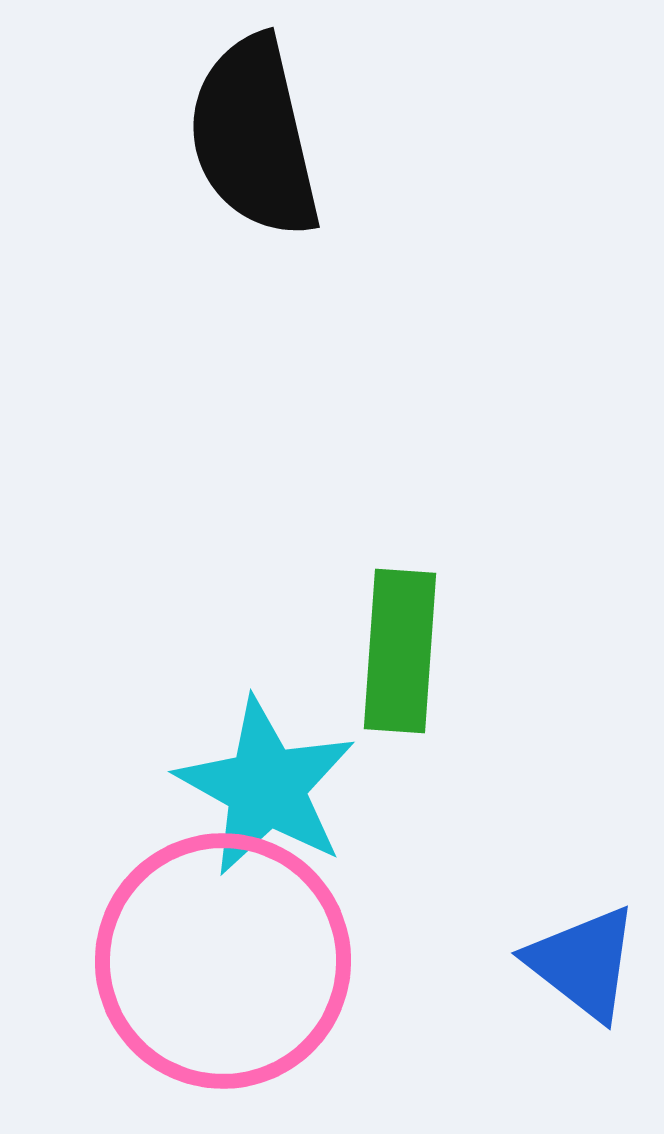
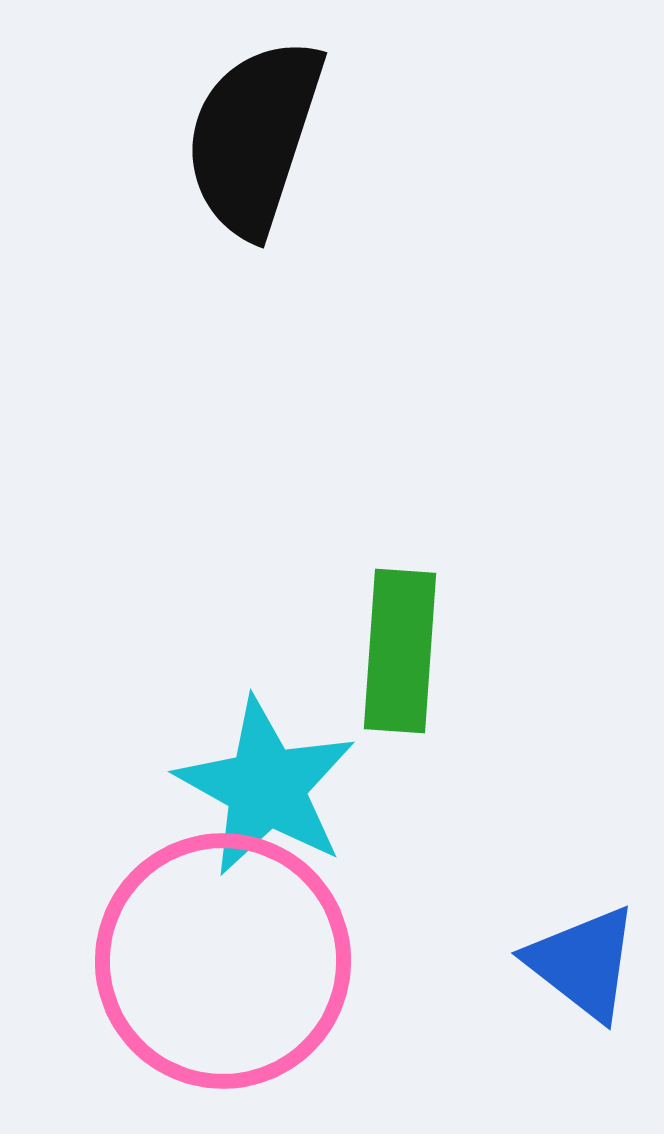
black semicircle: rotated 31 degrees clockwise
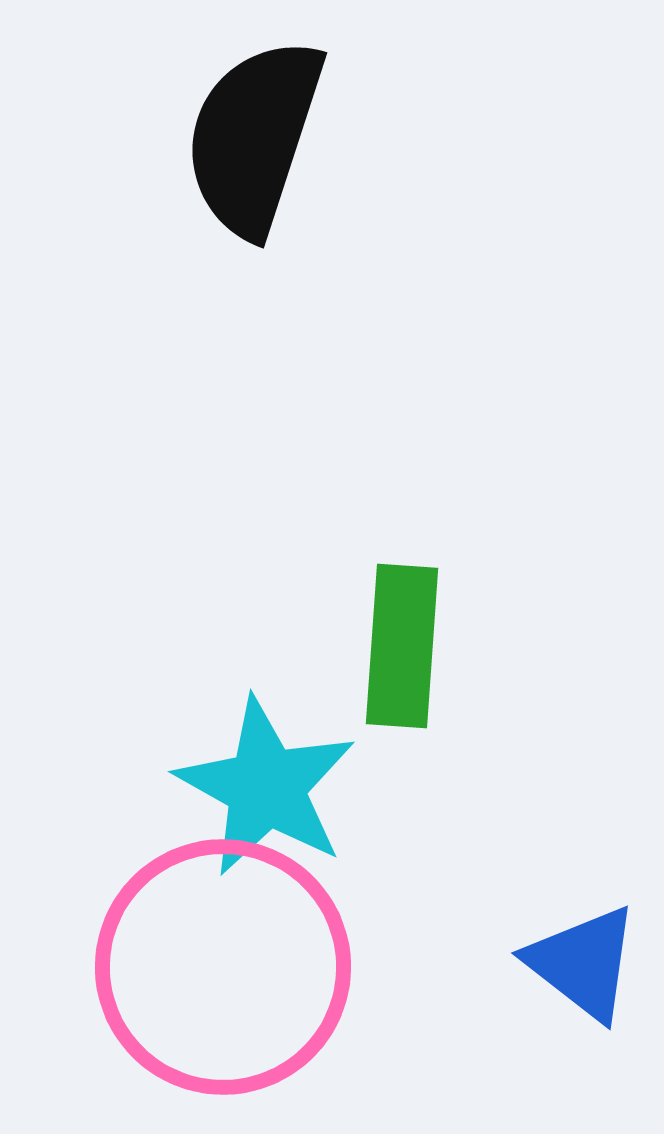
green rectangle: moved 2 px right, 5 px up
pink circle: moved 6 px down
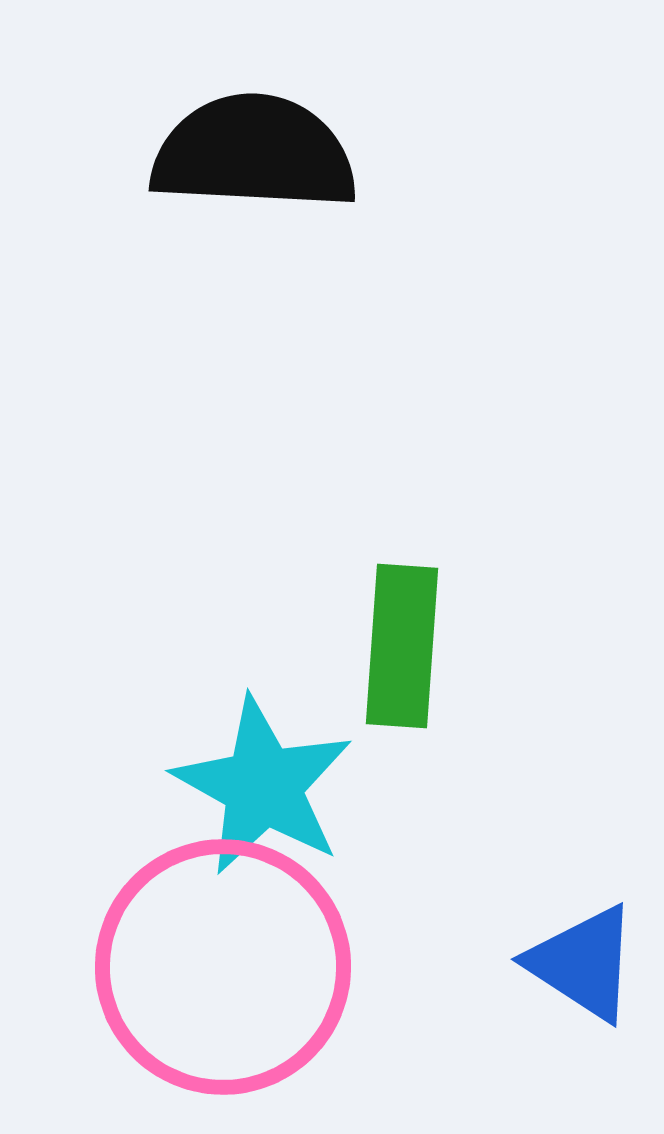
black semicircle: moved 16 px down; rotated 75 degrees clockwise
cyan star: moved 3 px left, 1 px up
blue triangle: rotated 5 degrees counterclockwise
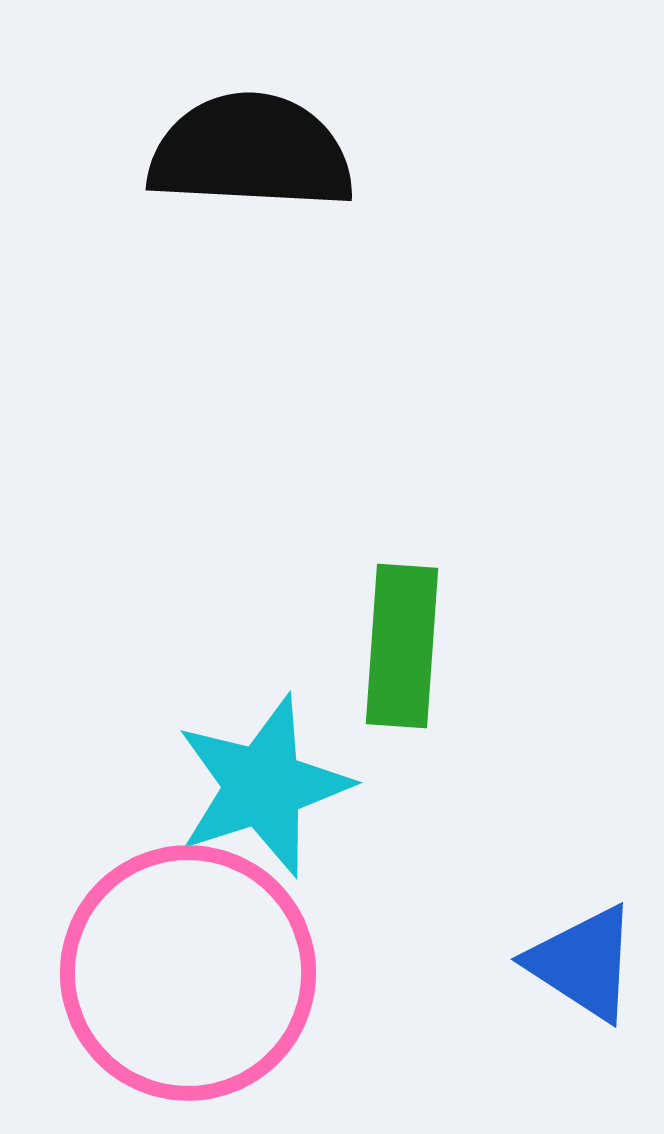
black semicircle: moved 3 px left, 1 px up
cyan star: rotated 25 degrees clockwise
pink circle: moved 35 px left, 6 px down
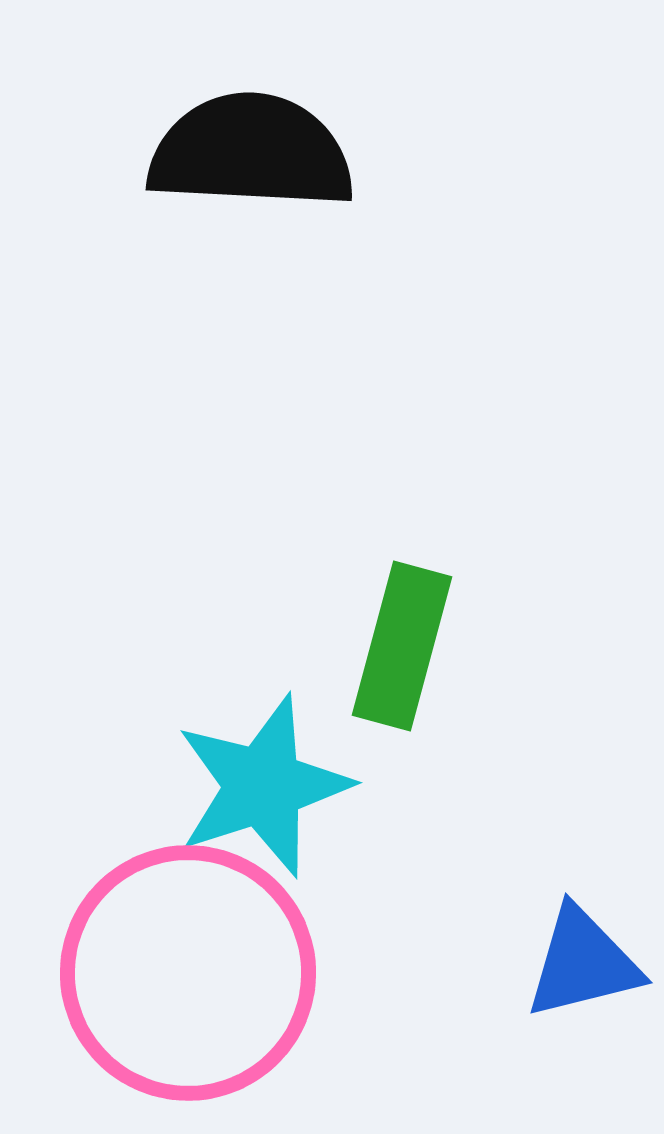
green rectangle: rotated 11 degrees clockwise
blue triangle: rotated 47 degrees counterclockwise
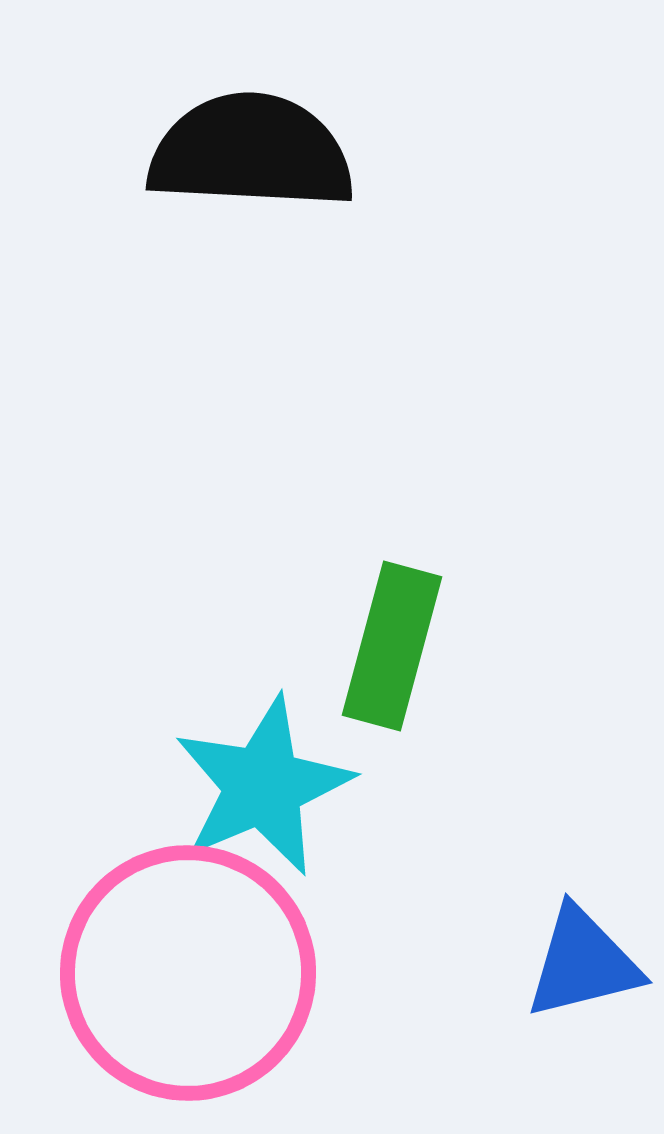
green rectangle: moved 10 px left
cyan star: rotated 5 degrees counterclockwise
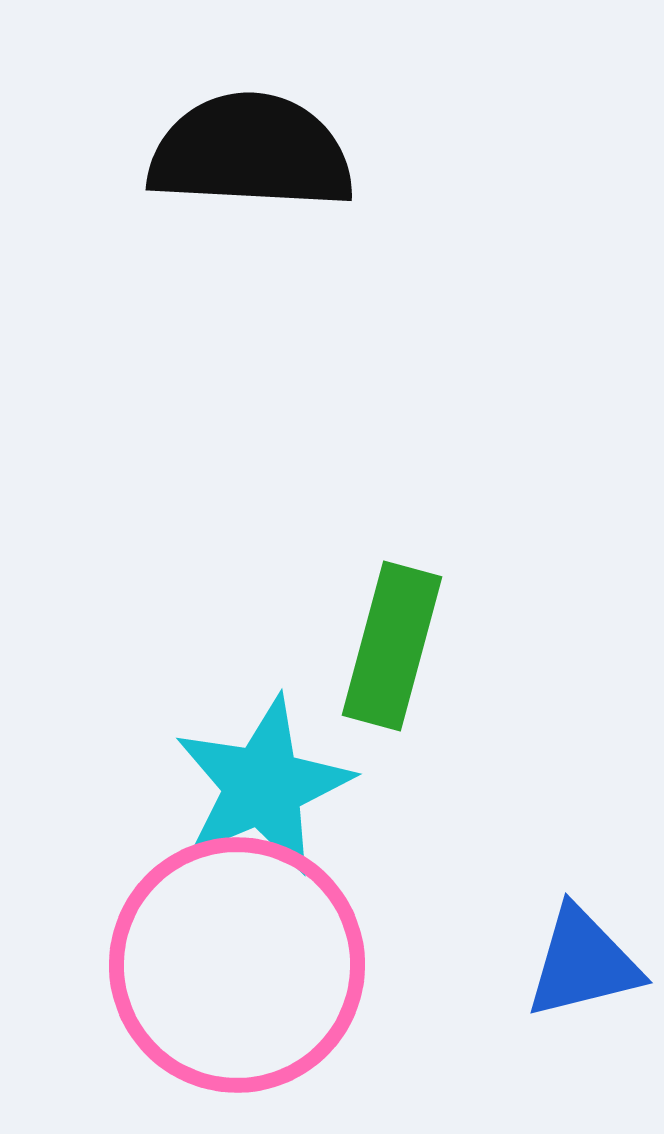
pink circle: moved 49 px right, 8 px up
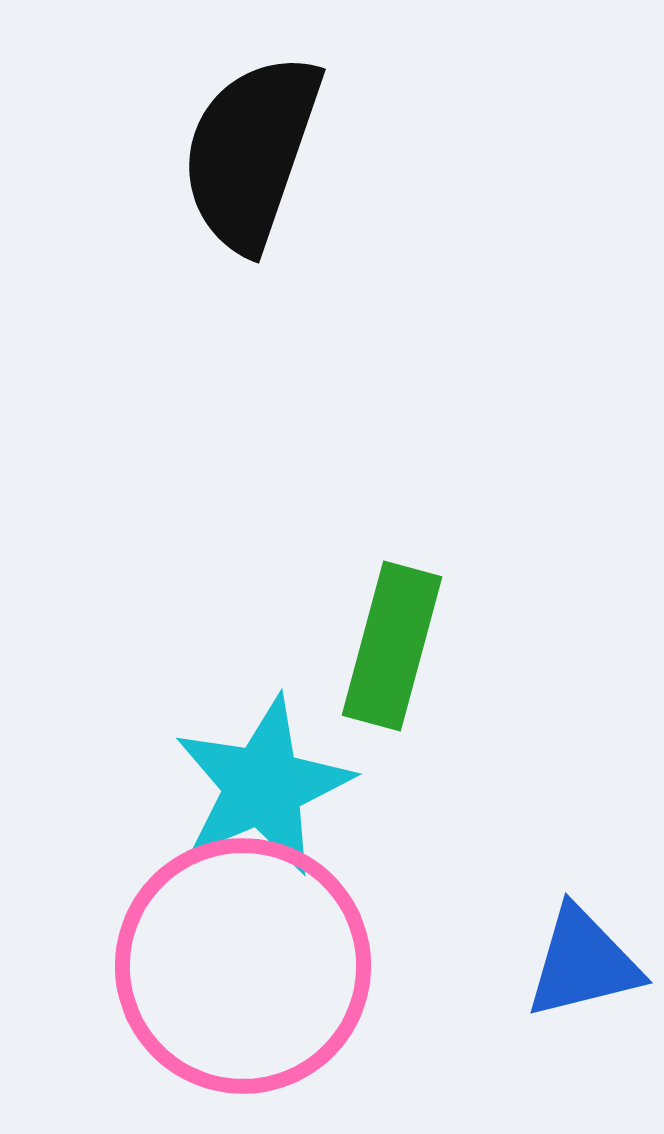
black semicircle: rotated 74 degrees counterclockwise
pink circle: moved 6 px right, 1 px down
